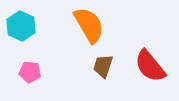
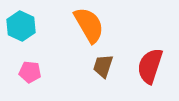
red semicircle: rotated 57 degrees clockwise
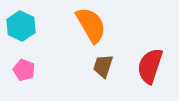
orange semicircle: moved 2 px right
pink pentagon: moved 6 px left, 2 px up; rotated 15 degrees clockwise
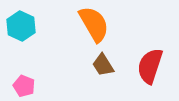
orange semicircle: moved 3 px right, 1 px up
brown trapezoid: moved 1 px up; rotated 50 degrees counterclockwise
pink pentagon: moved 16 px down
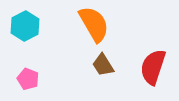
cyan hexagon: moved 4 px right; rotated 8 degrees clockwise
red semicircle: moved 3 px right, 1 px down
pink pentagon: moved 4 px right, 7 px up
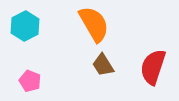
pink pentagon: moved 2 px right, 2 px down
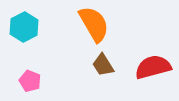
cyan hexagon: moved 1 px left, 1 px down
red semicircle: rotated 57 degrees clockwise
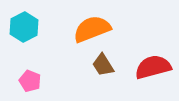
orange semicircle: moved 2 px left, 5 px down; rotated 81 degrees counterclockwise
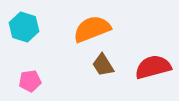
cyan hexagon: rotated 16 degrees counterclockwise
pink pentagon: rotated 30 degrees counterclockwise
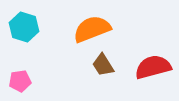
pink pentagon: moved 10 px left
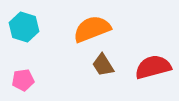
pink pentagon: moved 3 px right, 1 px up
